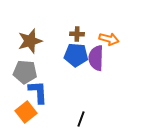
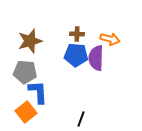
orange arrow: moved 1 px right
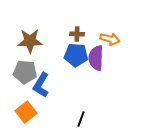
brown star: rotated 15 degrees clockwise
blue L-shape: moved 3 px right, 7 px up; rotated 145 degrees counterclockwise
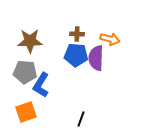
orange square: rotated 20 degrees clockwise
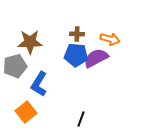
brown star: moved 1 px down
purple semicircle: rotated 60 degrees clockwise
gray pentagon: moved 10 px left, 6 px up; rotated 20 degrees counterclockwise
blue L-shape: moved 2 px left, 1 px up
orange square: rotated 20 degrees counterclockwise
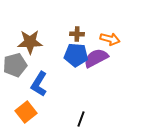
gray pentagon: moved 1 px up
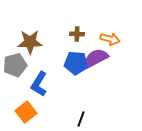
blue pentagon: moved 8 px down
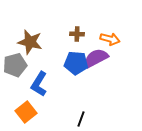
brown star: rotated 15 degrees clockwise
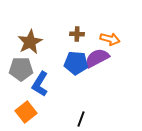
brown star: rotated 30 degrees clockwise
purple semicircle: moved 1 px right
gray pentagon: moved 6 px right, 4 px down; rotated 15 degrees clockwise
blue L-shape: moved 1 px right
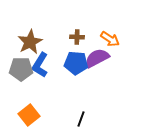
brown cross: moved 3 px down
orange arrow: rotated 18 degrees clockwise
blue L-shape: moved 19 px up
orange square: moved 3 px right, 3 px down
